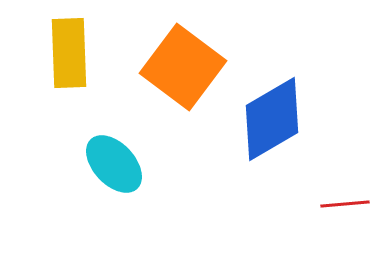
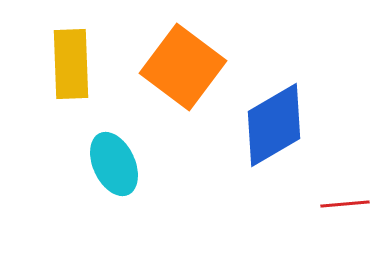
yellow rectangle: moved 2 px right, 11 px down
blue diamond: moved 2 px right, 6 px down
cyan ellipse: rotated 18 degrees clockwise
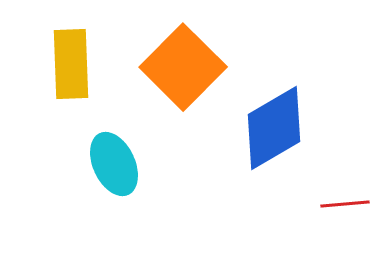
orange square: rotated 8 degrees clockwise
blue diamond: moved 3 px down
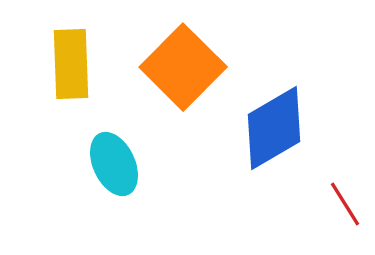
red line: rotated 63 degrees clockwise
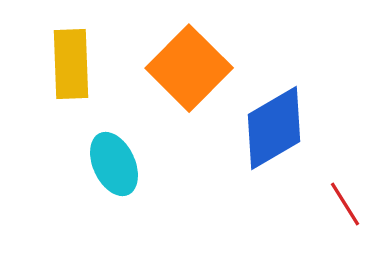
orange square: moved 6 px right, 1 px down
